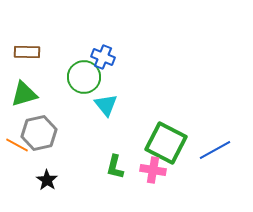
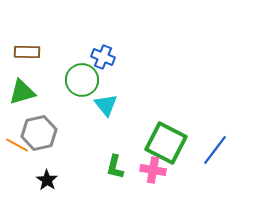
green circle: moved 2 px left, 3 px down
green triangle: moved 2 px left, 2 px up
blue line: rotated 24 degrees counterclockwise
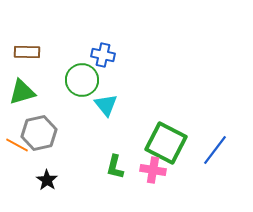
blue cross: moved 2 px up; rotated 10 degrees counterclockwise
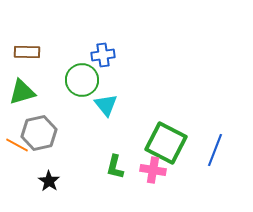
blue cross: rotated 20 degrees counterclockwise
blue line: rotated 16 degrees counterclockwise
black star: moved 2 px right, 1 px down
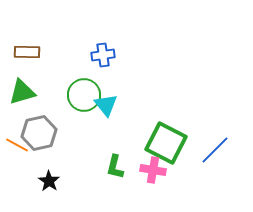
green circle: moved 2 px right, 15 px down
blue line: rotated 24 degrees clockwise
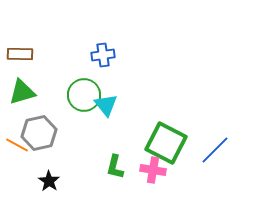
brown rectangle: moved 7 px left, 2 px down
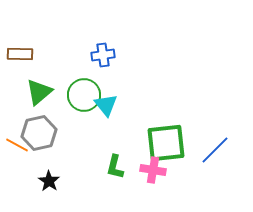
green triangle: moved 17 px right; rotated 24 degrees counterclockwise
green square: rotated 33 degrees counterclockwise
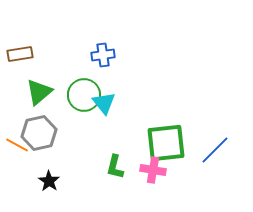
brown rectangle: rotated 10 degrees counterclockwise
cyan triangle: moved 2 px left, 2 px up
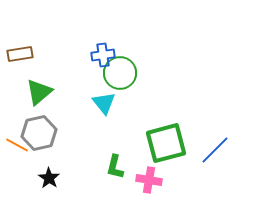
green circle: moved 36 px right, 22 px up
green square: rotated 9 degrees counterclockwise
pink cross: moved 4 px left, 10 px down
black star: moved 3 px up
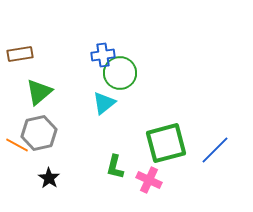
cyan triangle: rotated 30 degrees clockwise
pink cross: rotated 15 degrees clockwise
